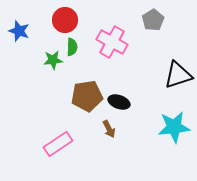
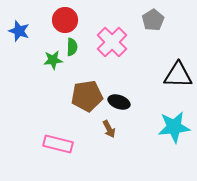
pink cross: rotated 16 degrees clockwise
black triangle: rotated 20 degrees clockwise
pink rectangle: rotated 48 degrees clockwise
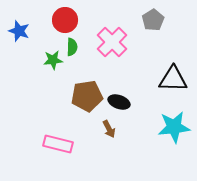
black triangle: moved 5 px left, 4 px down
